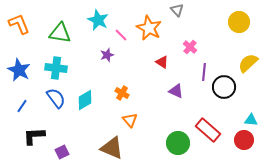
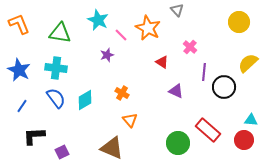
orange star: moved 1 px left
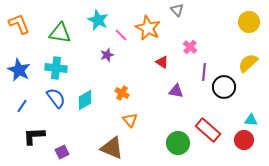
yellow circle: moved 10 px right
purple triangle: rotated 14 degrees counterclockwise
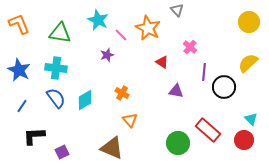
cyan triangle: moved 1 px up; rotated 40 degrees clockwise
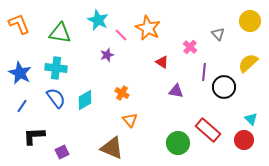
gray triangle: moved 41 px right, 24 px down
yellow circle: moved 1 px right, 1 px up
blue star: moved 1 px right, 3 px down
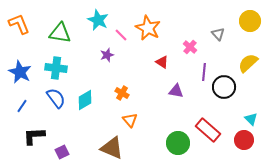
blue star: moved 1 px up
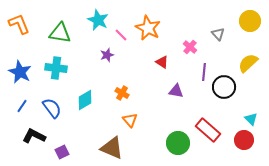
blue semicircle: moved 4 px left, 10 px down
black L-shape: rotated 30 degrees clockwise
